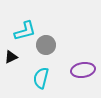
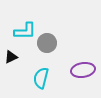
cyan L-shape: rotated 15 degrees clockwise
gray circle: moved 1 px right, 2 px up
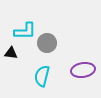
black triangle: moved 4 px up; rotated 32 degrees clockwise
cyan semicircle: moved 1 px right, 2 px up
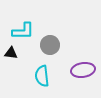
cyan L-shape: moved 2 px left
gray circle: moved 3 px right, 2 px down
cyan semicircle: rotated 20 degrees counterclockwise
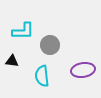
black triangle: moved 1 px right, 8 px down
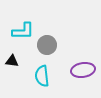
gray circle: moved 3 px left
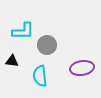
purple ellipse: moved 1 px left, 2 px up
cyan semicircle: moved 2 px left
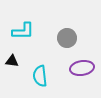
gray circle: moved 20 px right, 7 px up
